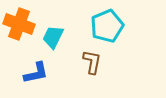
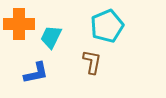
orange cross: rotated 20 degrees counterclockwise
cyan trapezoid: moved 2 px left
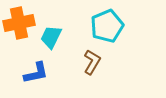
orange cross: moved 1 px up; rotated 12 degrees counterclockwise
brown L-shape: rotated 20 degrees clockwise
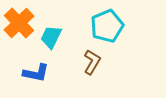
orange cross: rotated 32 degrees counterclockwise
blue L-shape: rotated 24 degrees clockwise
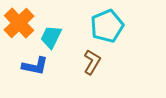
blue L-shape: moved 1 px left, 7 px up
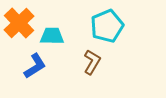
cyan trapezoid: moved 1 px right, 1 px up; rotated 65 degrees clockwise
blue L-shape: rotated 44 degrees counterclockwise
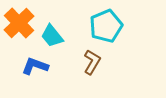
cyan pentagon: moved 1 px left
cyan trapezoid: rotated 130 degrees counterclockwise
blue L-shape: rotated 128 degrees counterclockwise
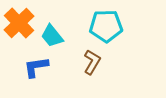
cyan pentagon: rotated 20 degrees clockwise
blue L-shape: moved 1 px right, 1 px down; rotated 28 degrees counterclockwise
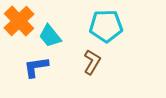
orange cross: moved 2 px up
cyan trapezoid: moved 2 px left
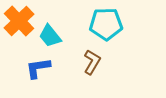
cyan pentagon: moved 2 px up
blue L-shape: moved 2 px right, 1 px down
